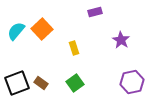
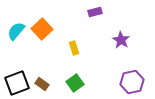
brown rectangle: moved 1 px right, 1 px down
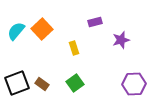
purple rectangle: moved 10 px down
purple star: rotated 24 degrees clockwise
purple hexagon: moved 2 px right, 2 px down; rotated 10 degrees clockwise
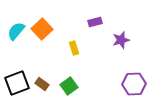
green square: moved 6 px left, 3 px down
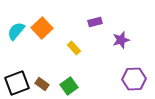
orange square: moved 1 px up
yellow rectangle: rotated 24 degrees counterclockwise
purple hexagon: moved 5 px up
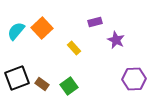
purple star: moved 5 px left; rotated 30 degrees counterclockwise
black square: moved 5 px up
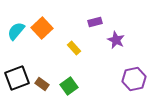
purple hexagon: rotated 10 degrees counterclockwise
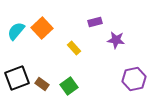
purple star: rotated 18 degrees counterclockwise
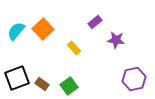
purple rectangle: rotated 24 degrees counterclockwise
orange square: moved 1 px right, 1 px down
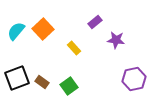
brown rectangle: moved 2 px up
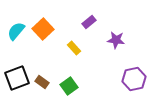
purple rectangle: moved 6 px left
